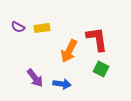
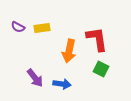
orange arrow: rotated 15 degrees counterclockwise
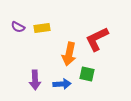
red L-shape: rotated 108 degrees counterclockwise
orange arrow: moved 3 px down
green square: moved 14 px left, 5 px down; rotated 14 degrees counterclockwise
purple arrow: moved 2 px down; rotated 36 degrees clockwise
blue arrow: rotated 12 degrees counterclockwise
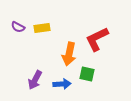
purple arrow: rotated 30 degrees clockwise
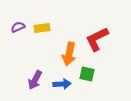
purple semicircle: rotated 128 degrees clockwise
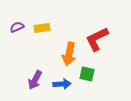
purple semicircle: moved 1 px left
